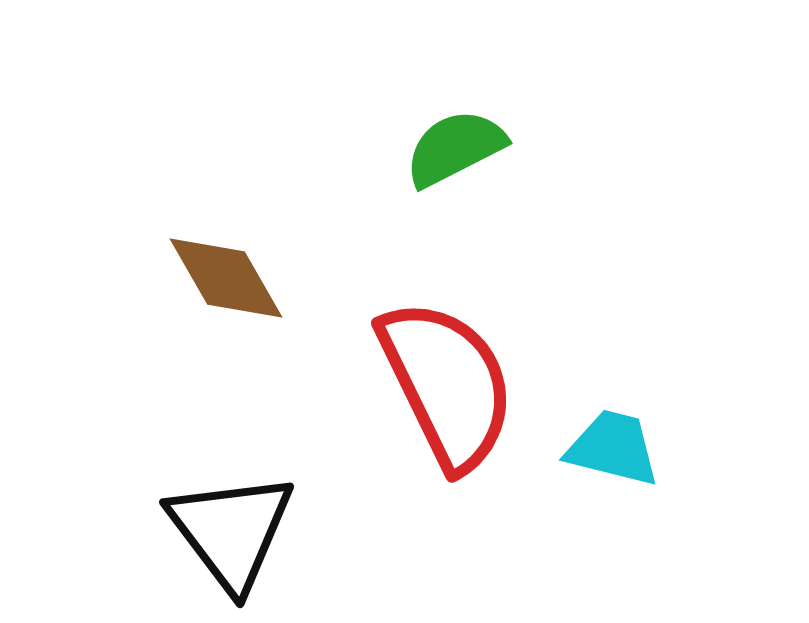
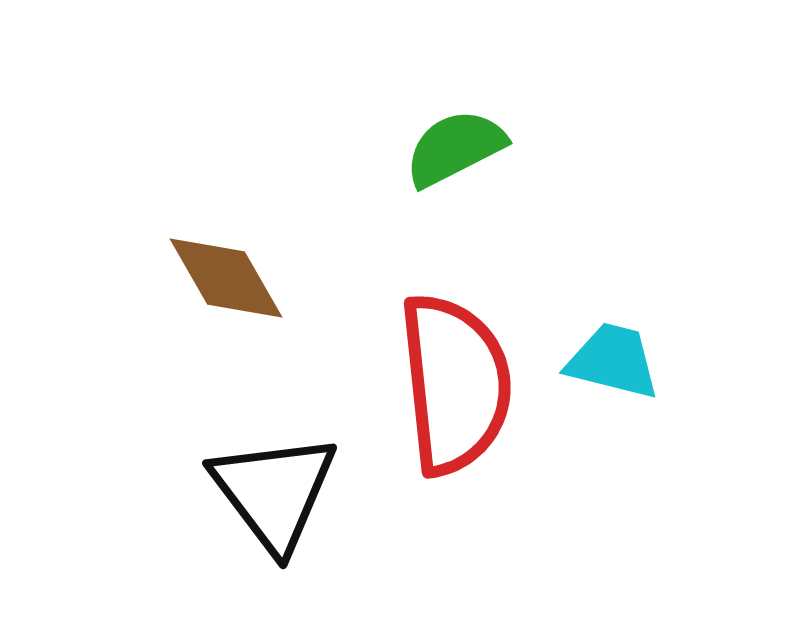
red semicircle: moved 8 px right; rotated 20 degrees clockwise
cyan trapezoid: moved 87 px up
black triangle: moved 43 px right, 39 px up
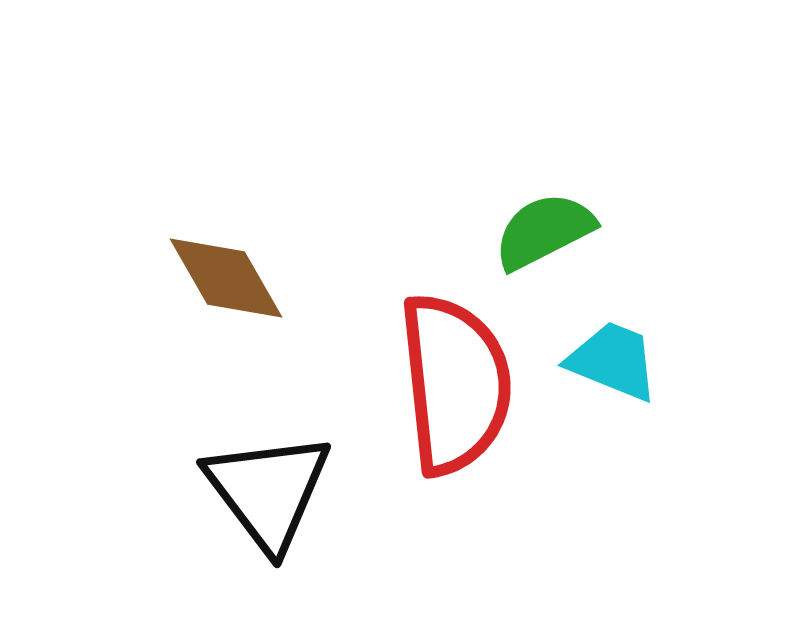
green semicircle: moved 89 px right, 83 px down
cyan trapezoid: rotated 8 degrees clockwise
black triangle: moved 6 px left, 1 px up
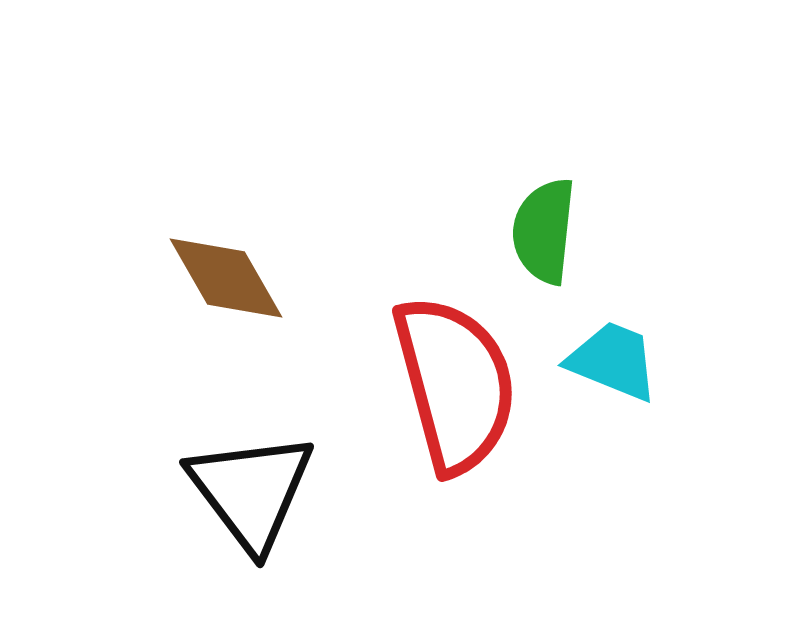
green semicircle: rotated 57 degrees counterclockwise
red semicircle: rotated 9 degrees counterclockwise
black triangle: moved 17 px left
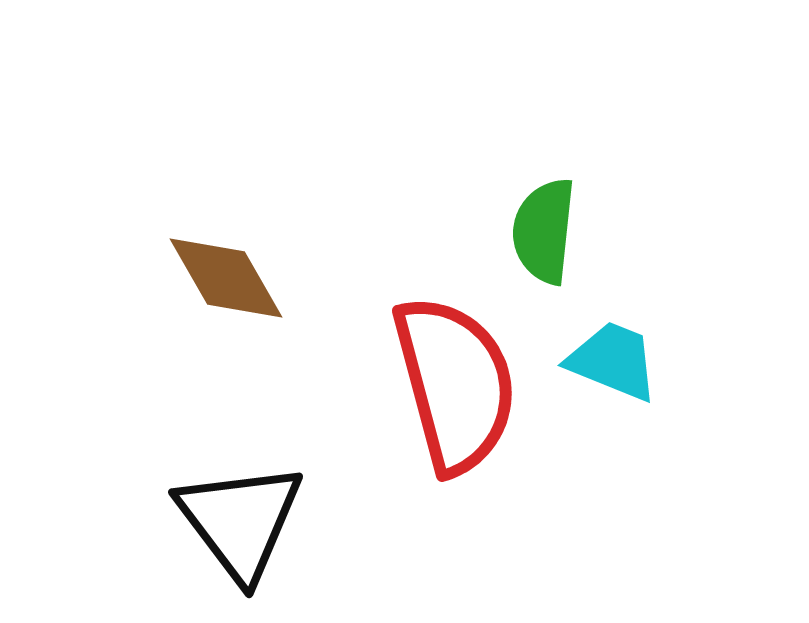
black triangle: moved 11 px left, 30 px down
